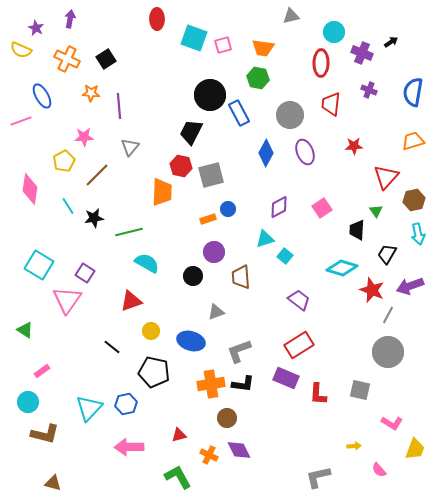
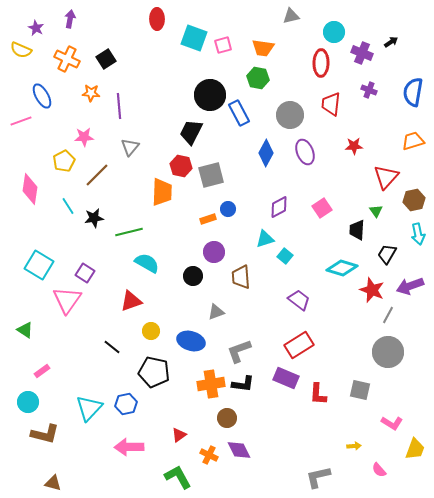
red triangle at (179, 435): rotated 21 degrees counterclockwise
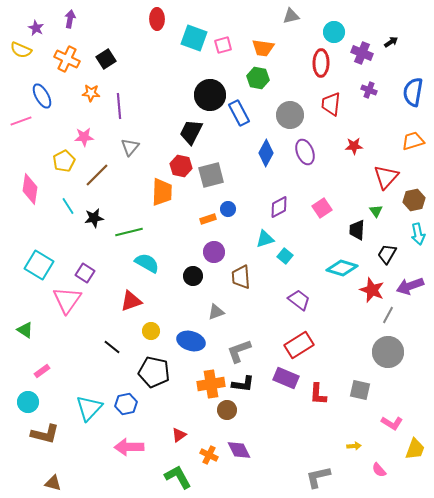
brown circle at (227, 418): moved 8 px up
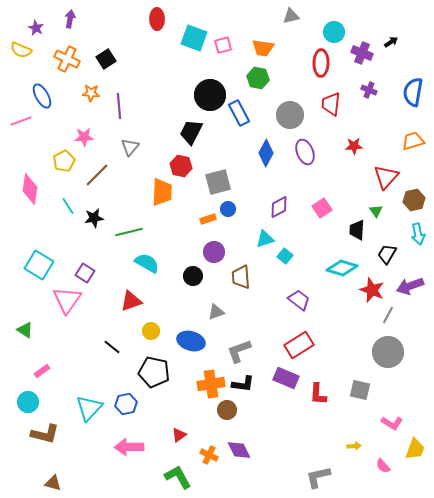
gray square at (211, 175): moved 7 px right, 7 px down
pink semicircle at (379, 470): moved 4 px right, 4 px up
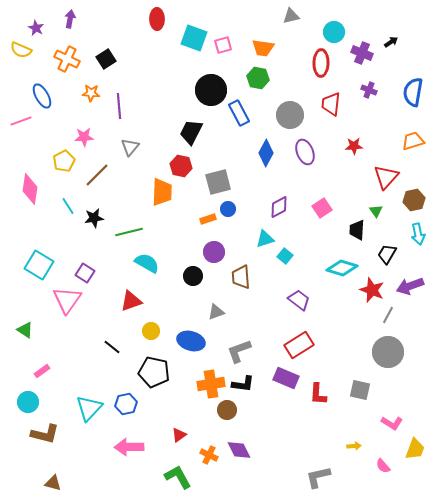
black circle at (210, 95): moved 1 px right, 5 px up
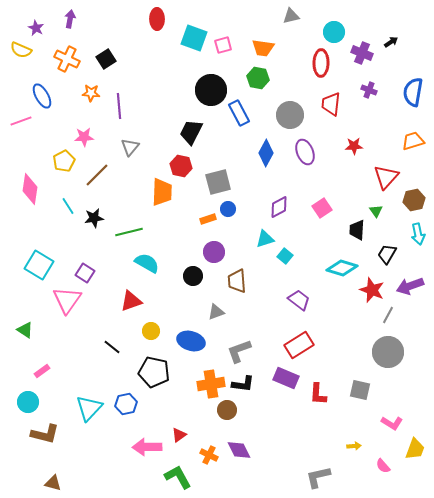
brown trapezoid at (241, 277): moved 4 px left, 4 px down
pink arrow at (129, 447): moved 18 px right
